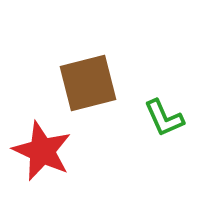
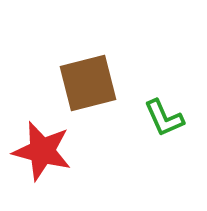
red star: rotated 10 degrees counterclockwise
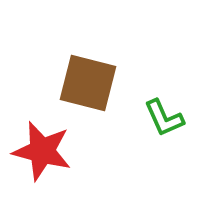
brown square: rotated 28 degrees clockwise
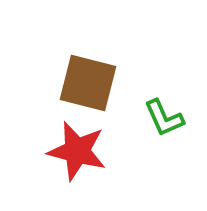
red star: moved 35 px right
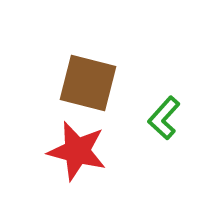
green L-shape: rotated 66 degrees clockwise
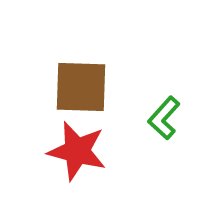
brown square: moved 7 px left, 4 px down; rotated 12 degrees counterclockwise
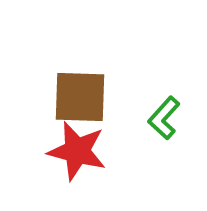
brown square: moved 1 px left, 10 px down
